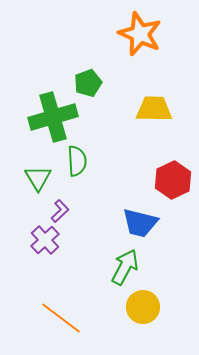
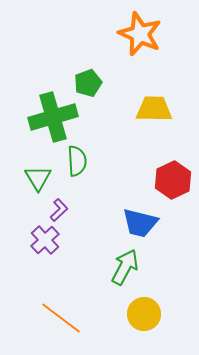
purple L-shape: moved 1 px left, 1 px up
yellow circle: moved 1 px right, 7 px down
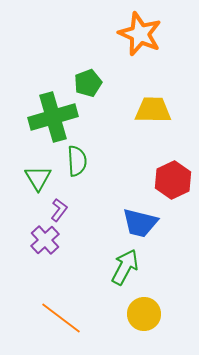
yellow trapezoid: moved 1 px left, 1 px down
purple L-shape: rotated 10 degrees counterclockwise
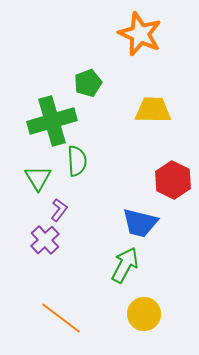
green cross: moved 1 px left, 4 px down
red hexagon: rotated 9 degrees counterclockwise
green arrow: moved 2 px up
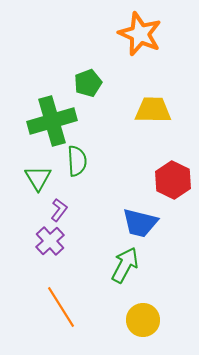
purple cross: moved 5 px right, 1 px down
yellow circle: moved 1 px left, 6 px down
orange line: moved 11 px up; rotated 21 degrees clockwise
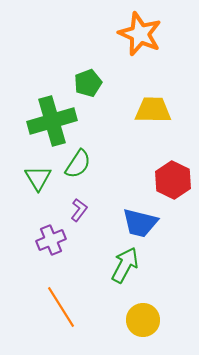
green semicircle: moved 1 px right, 3 px down; rotated 36 degrees clockwise
purple L-shape: moved 20 px right
purple cross: moved 1 px right, 1 px up; rotated 20 degrees clockwise
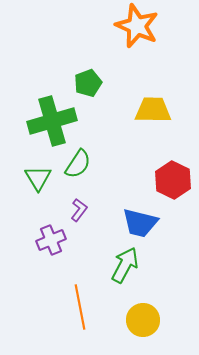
orange star: moved 3 px left, 8 px up
orange line: moved 19 px right; rotated 21 degrees clockwise
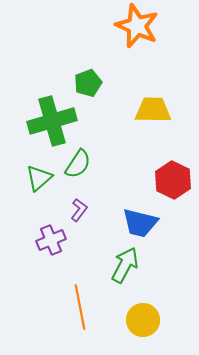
green triangle: moved 1 px right; rotated 20 degrees clockwise
